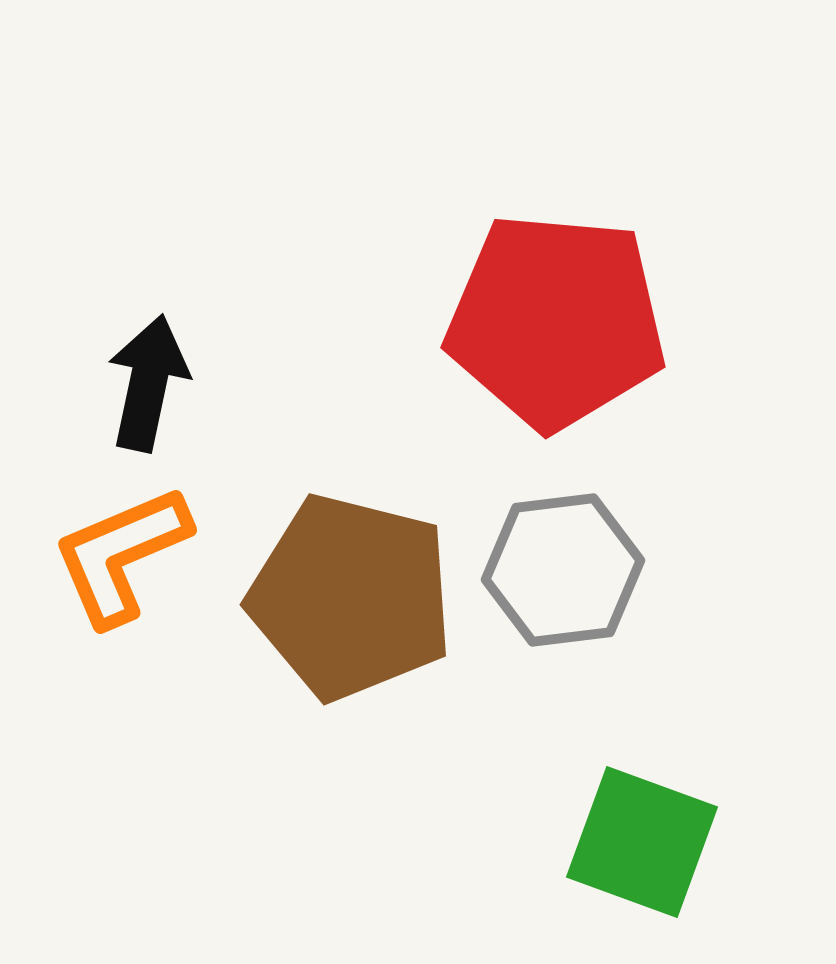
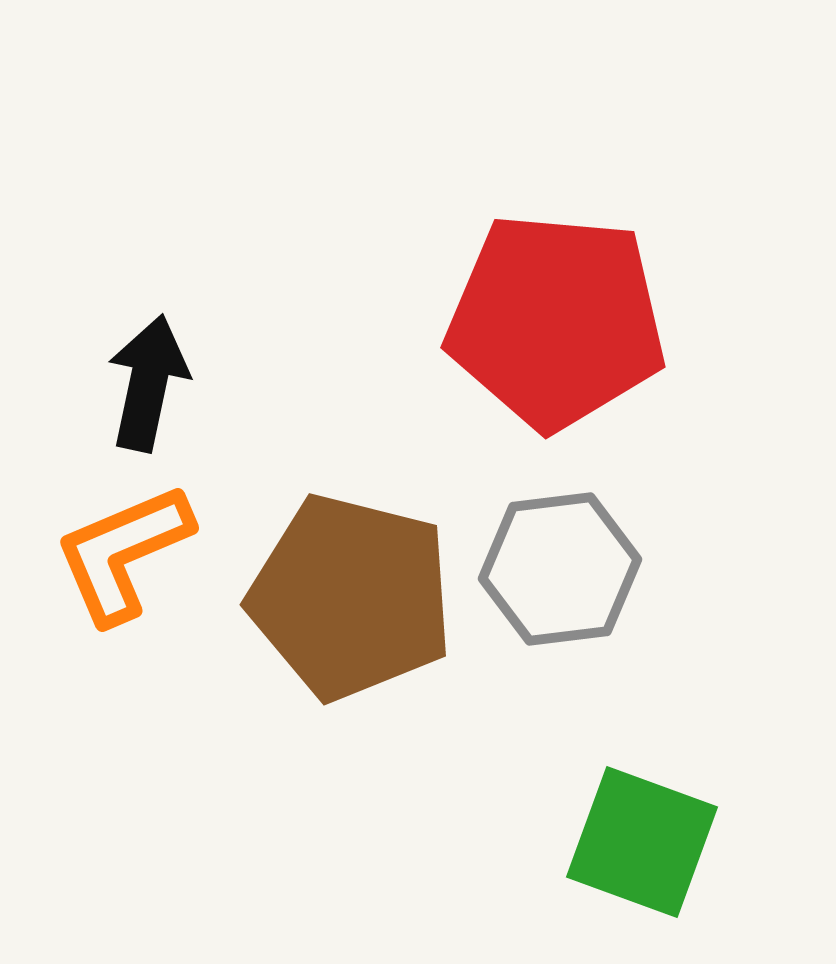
orange L-shape: moved 2 px right, 2 px up
gray hexagon: moved 3 px left, 1 px up
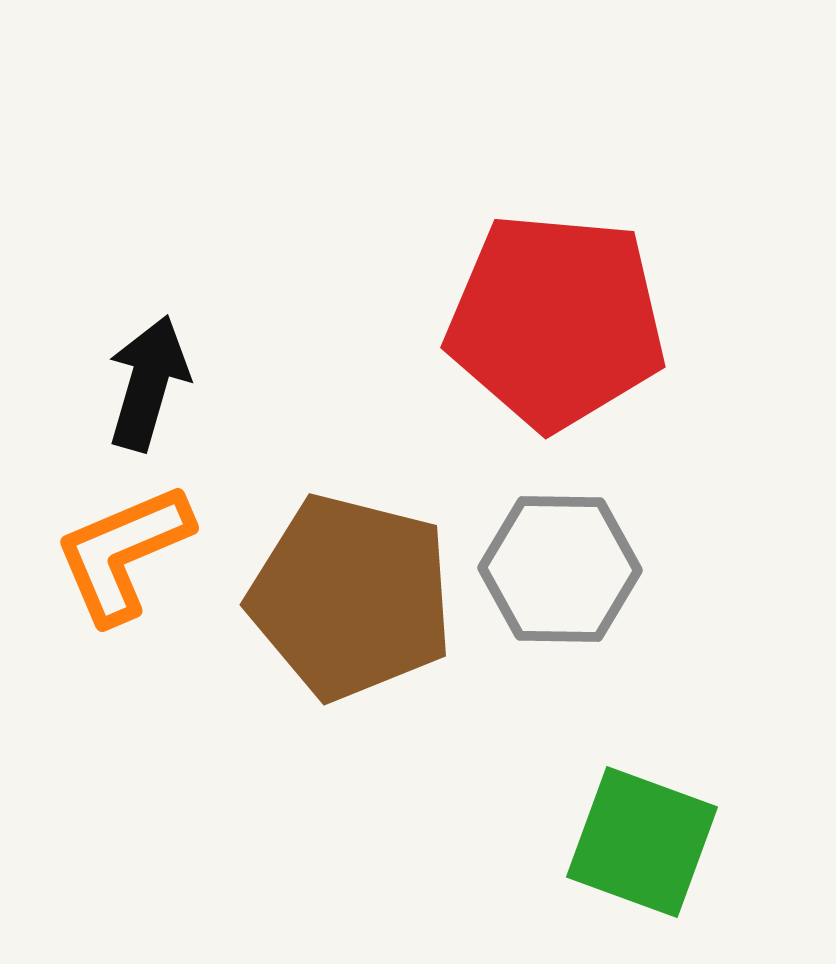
black arrow: rotated 4 degrees clockwise
gray hexagon: rotated 8 degrees clockwise
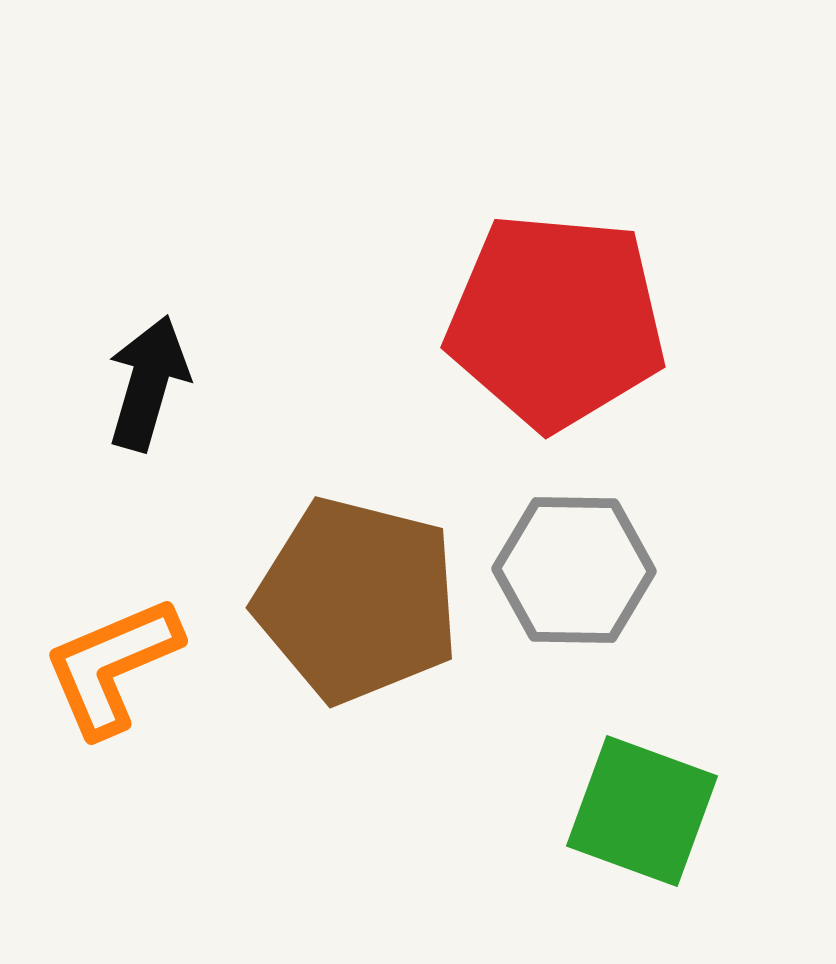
orange L-shape: moved 11 px left, 113 px down
gray hexagon: moved 14 px right, 1 px down
brown pentagon: moved 6 px right, 3 px down
green square: moved 31 px up
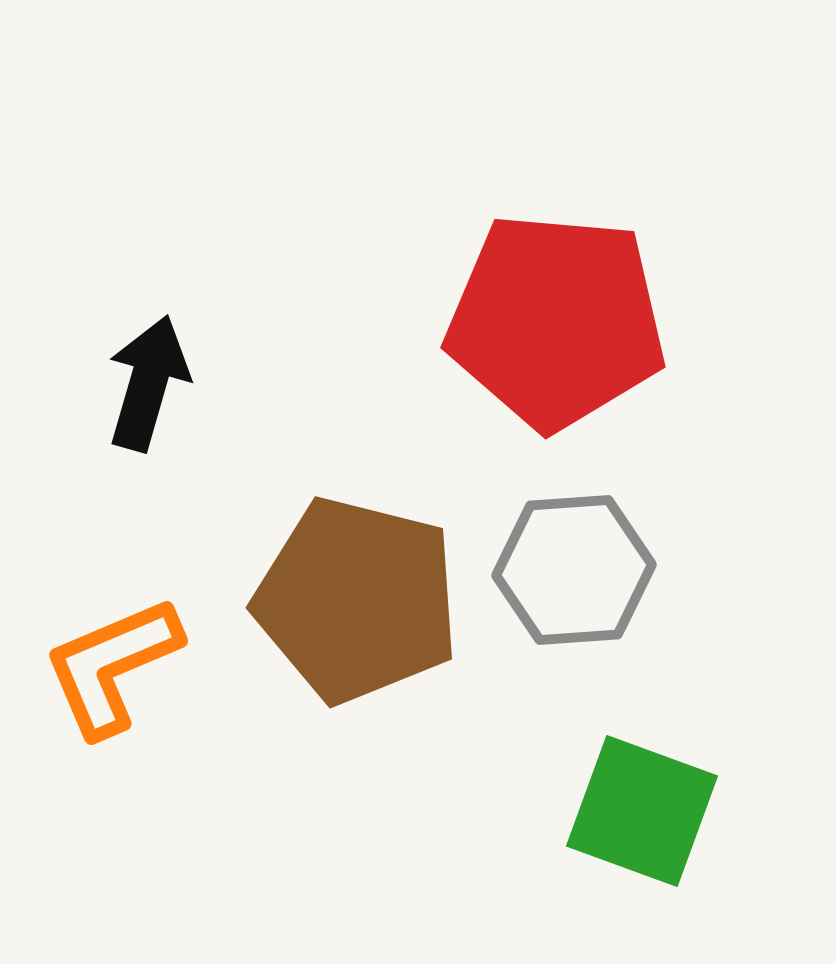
gray hexagon: rotated 5 degrees counterclockwise
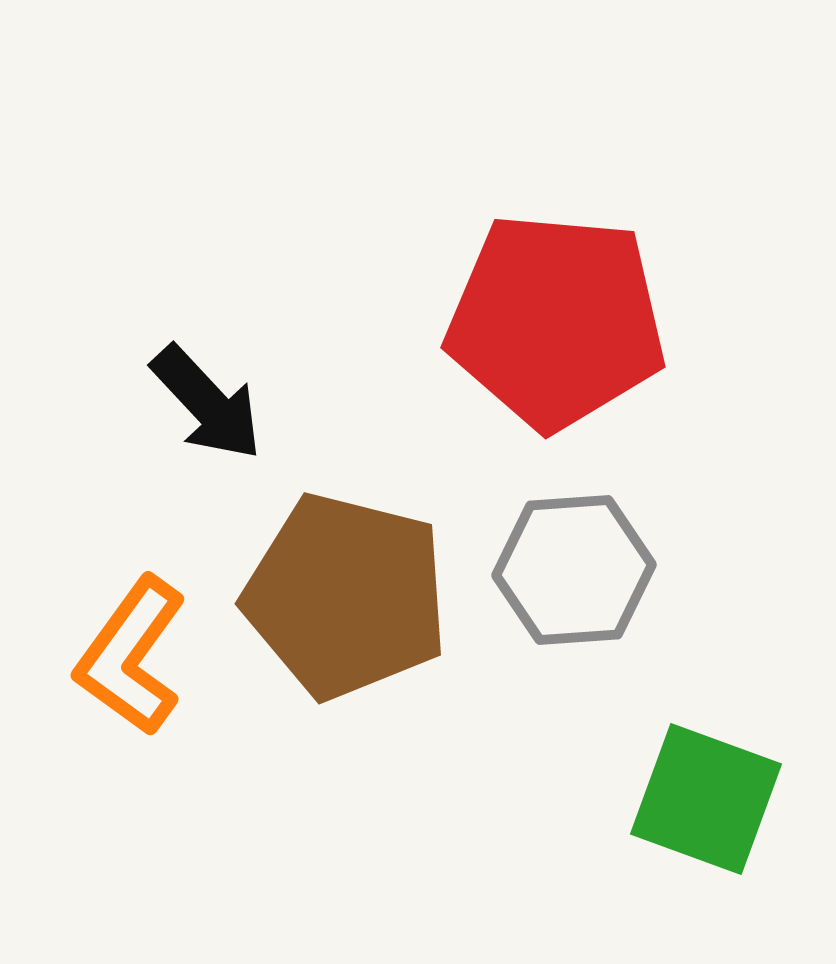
black arrow: moved 59 px right, 20 px down; rotated 121 degrees clockwise
brown pentagon: moved 11 px left, 4 px up
orange L-shape: moved 19 px right, 10 px up; rotated 31 degrees counterclockwise
green square: moved 64 px right, 12 px up
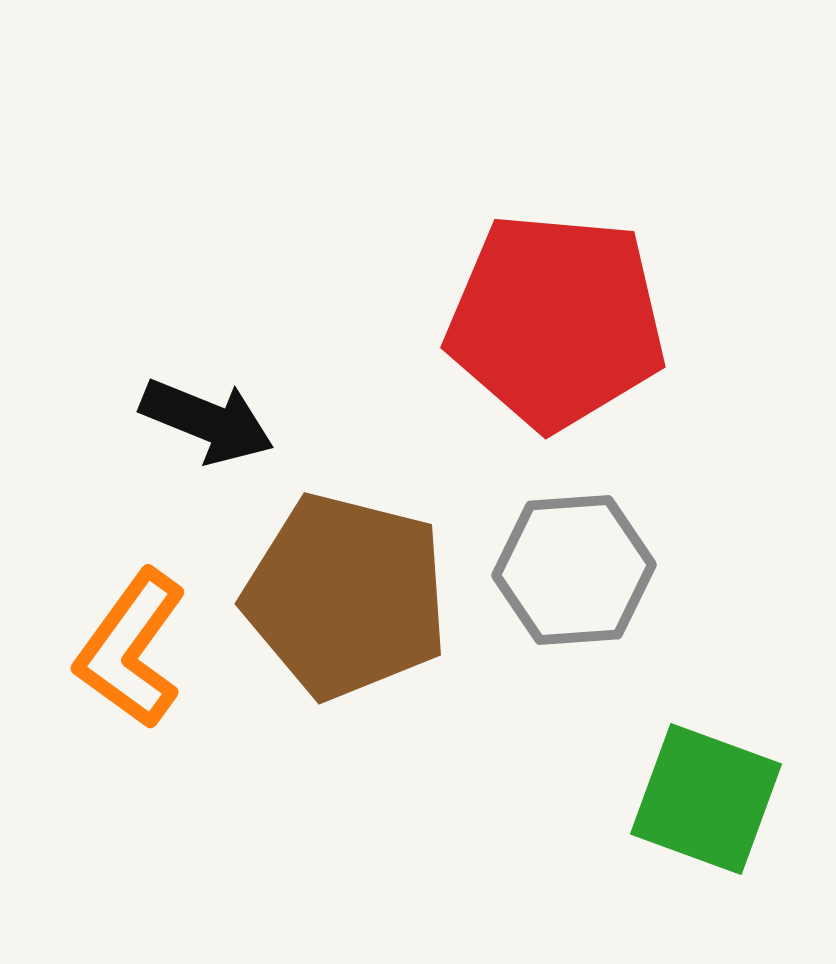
black arrow: moved 18 px down; rotated 25 degrees counterclockwise
orange L-shape: moved 7 px up
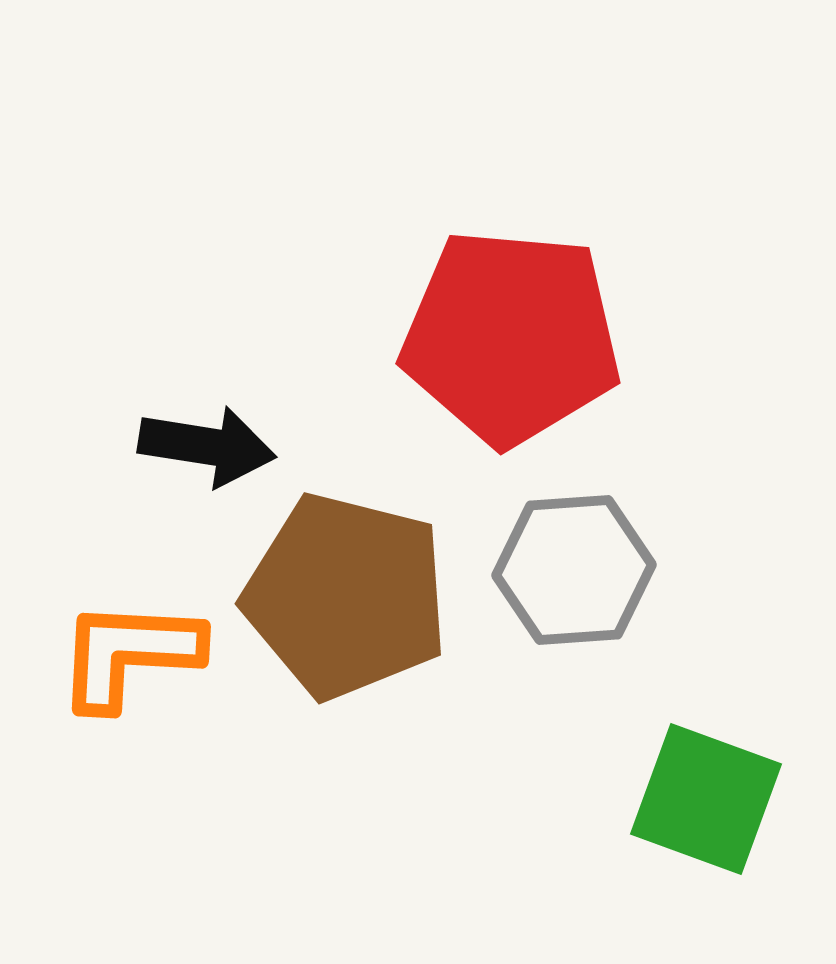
red pentagon: moved 45 px left, 16 px down
black arrow: moved 25 px down; rotated 13 degrees counterclockwise
orange L-shape: moved 2 px left, 5 px down; rotated 57 degrees clockwise
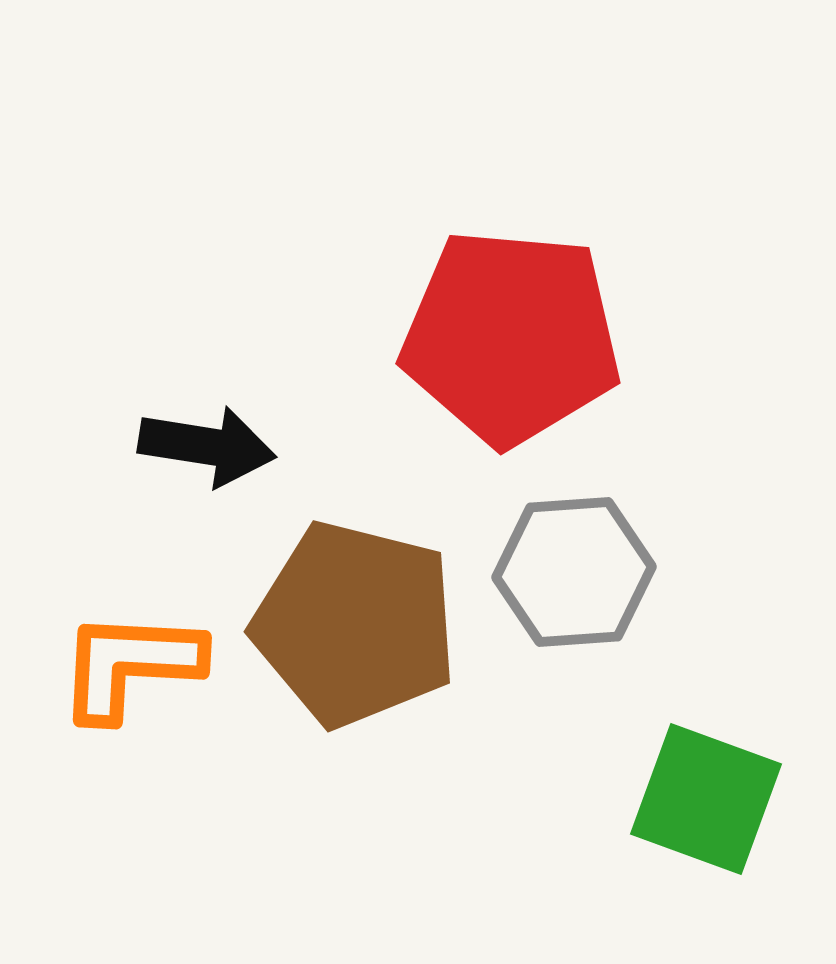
gray hexagon: moved 2 px down
brown pentagon: moved 9 px right, 28 px down
orange L-shape: moved 1 px right, 11 px down
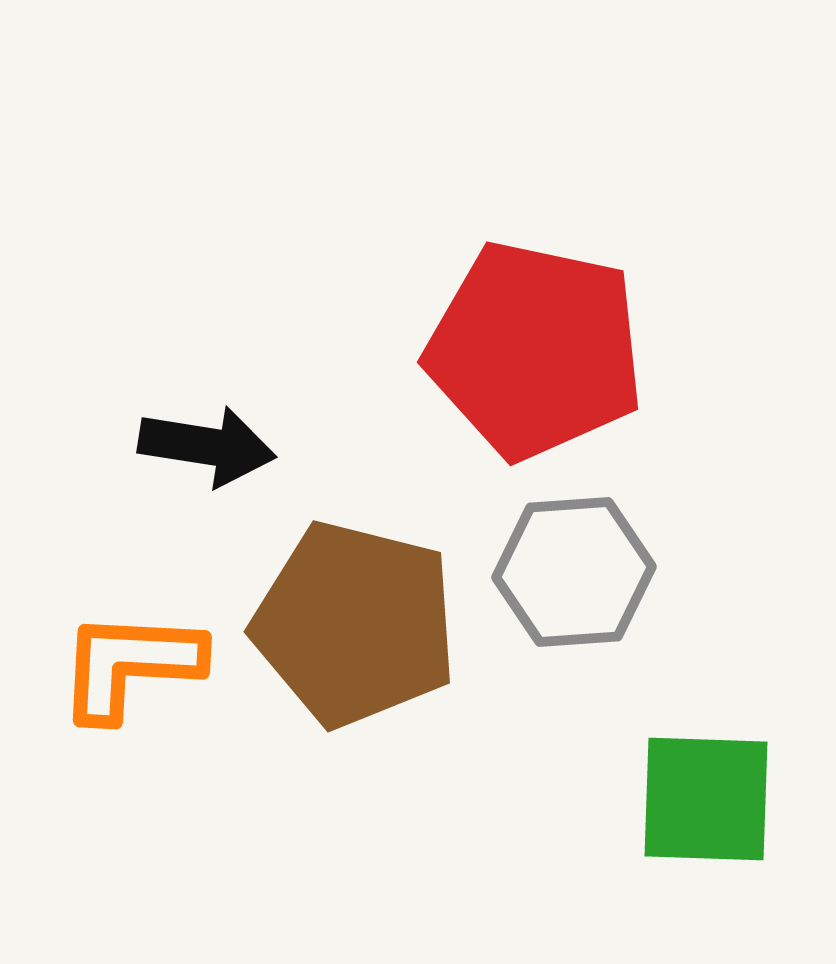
red pentagon: moved 24 px right, 13 px down; rotated 7 degrees clockwise
green square: rotated 18 degrees counterclockwise
